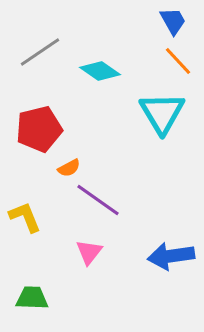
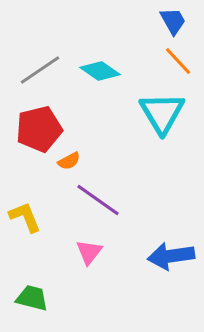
gray line: moved 18 px down
orange semicircle: moved 7 px up
green trapezoid: rotated 12 degrees clockwise
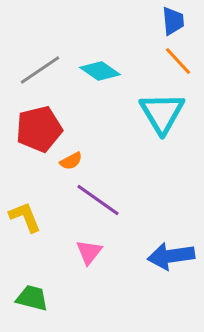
blue trapezoid: rotated 24 degrees clockwise
orange semicircle: moved 2 px right
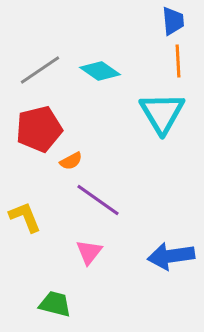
orange line: rotated 40 degrees clockwise
green trapezoid: moved 23 px right, 6 px down
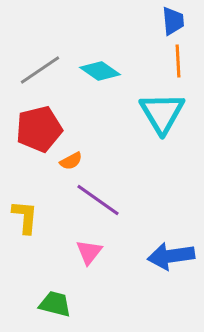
yellow L-shape: rotated 27 degrees clockwise
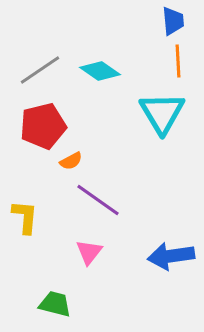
red pentagon: moved 4 px right, 3 px up
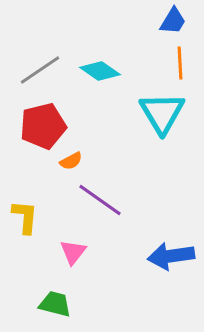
blue trapezoid: rotated 36 degrees clockwise
orange line: moved 2 px right, 2 px down
purple line: moved 2 px right
pink triangle: moved 16 px left
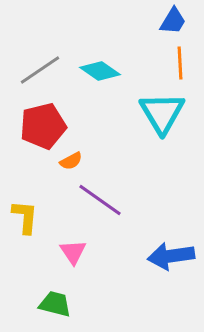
pink triangle: rotated 12 degrees counterclockwise
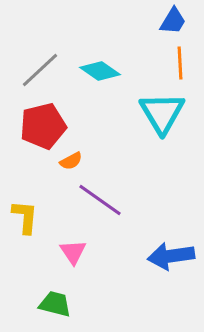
gray line: rotated 9 degrees counterclockwise
